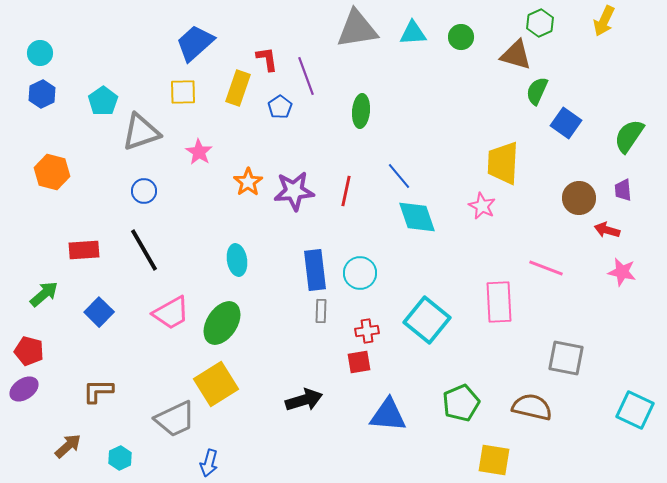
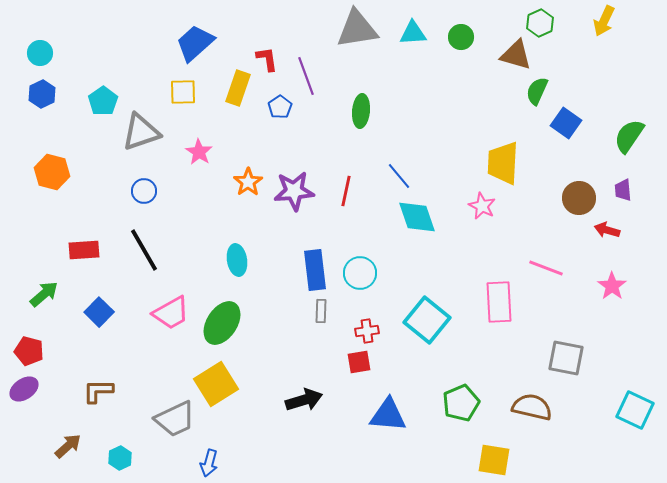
pink star at (622, 272): moved 10 px left, 14 px down; rotated 24 degrees clockwise
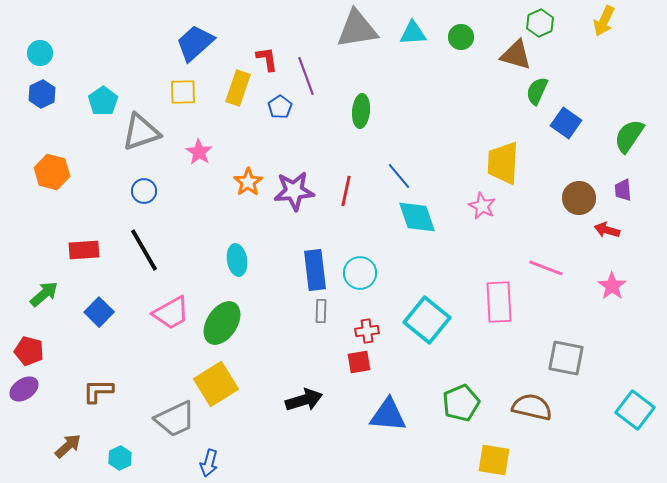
cyan square at (635, 410): rotated 12 degrees clockwise
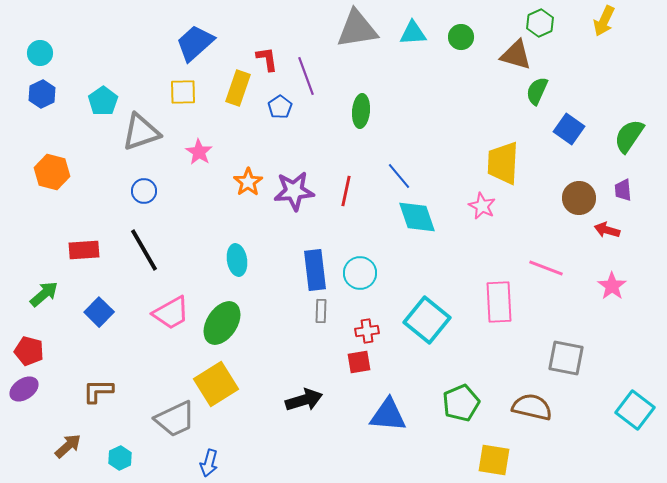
blue square at (566, 123): moved 3 px right, 6 px down
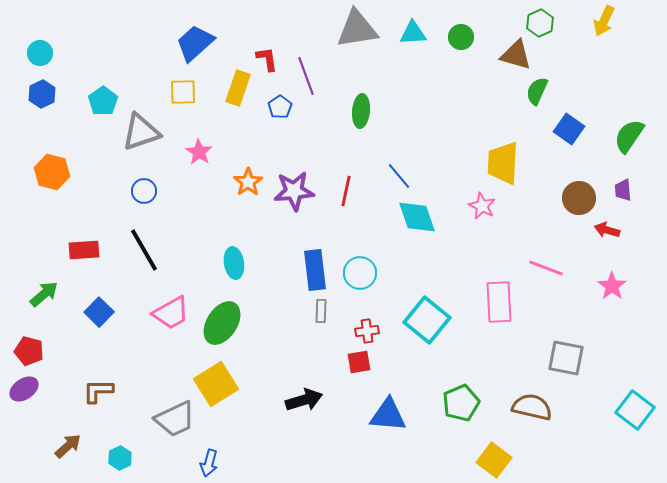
cyan ellipse at (237, 260): moved 3 px left, 3 px down
yellow square at (494, 460): rotated 28 degrees clockwise
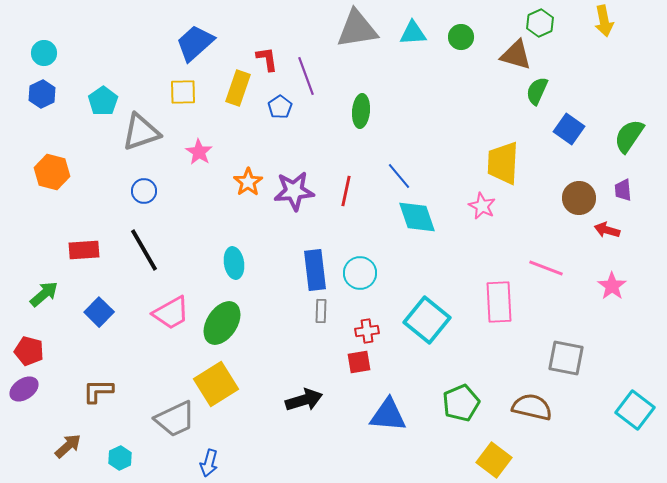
yellow arrow at (604, 21): rotated 36 degrees counterclockwise
cyan circle at (40, 53): moved 4 px right
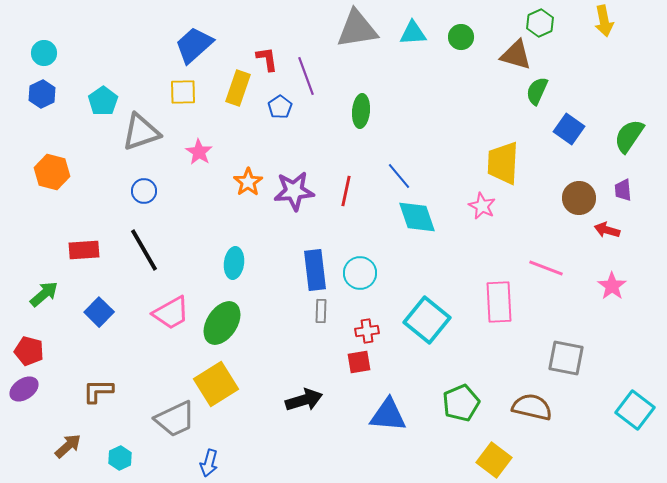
blue trapezoid at (195, 43): moved 1 px left, 2 px down
cyan ellipse at (234, 263): rotated 16 degrees clockwise
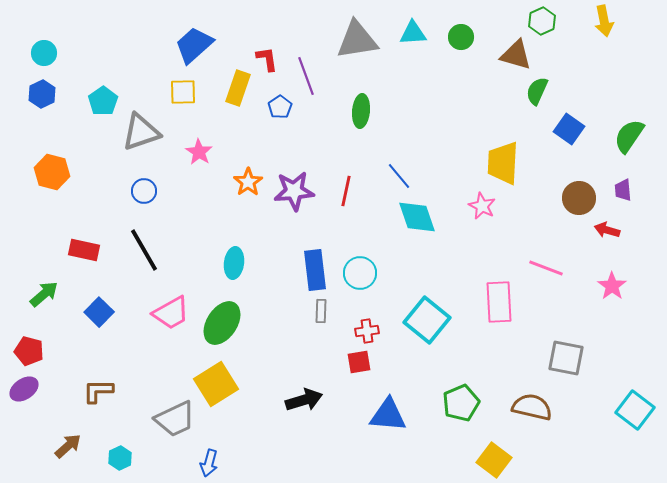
green hexagon at (540, 23): moved 2 px right, 2 px up
gray triangle at (357, 29): moved 11 px down
red rectangle at (84, 250): rotated 16 degrees clockwise
